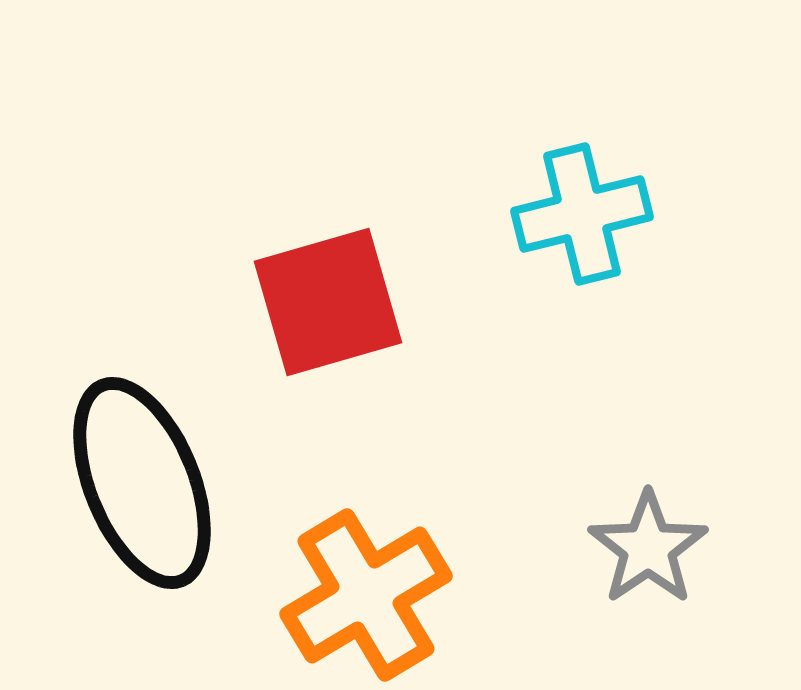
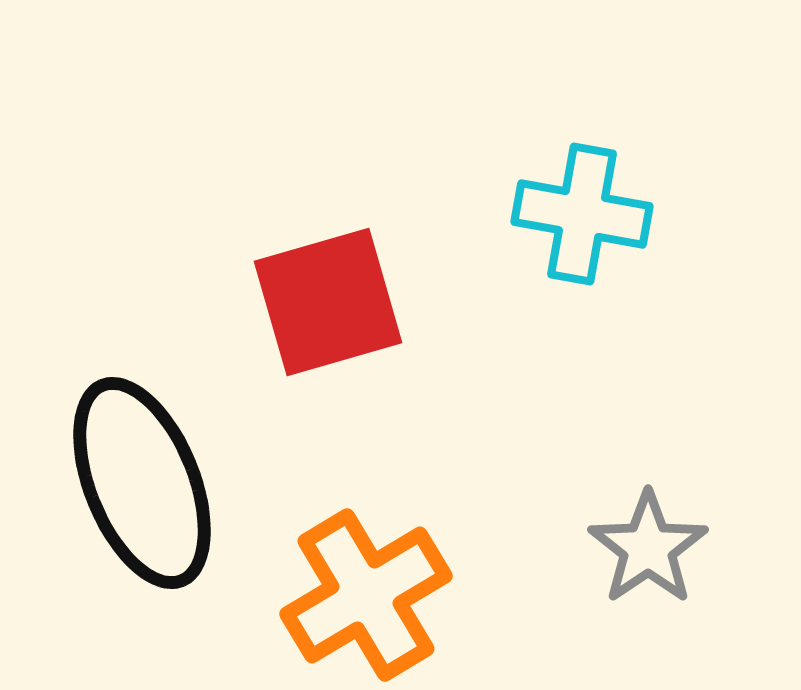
cyan cross: rotated 24 degrees clockwise
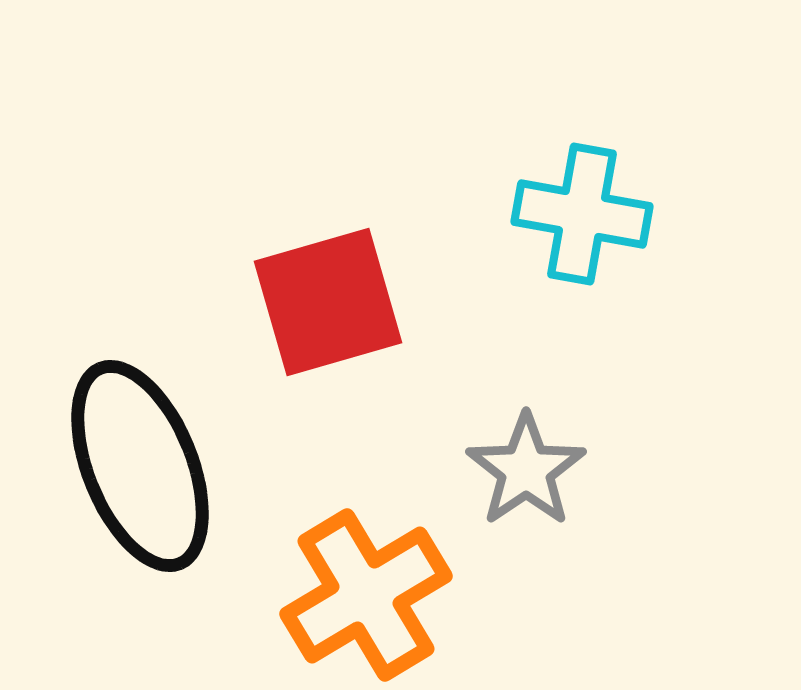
black ellipse: moved 2 px left, 17 px up
gray star: moved 122 px left, 78 px up
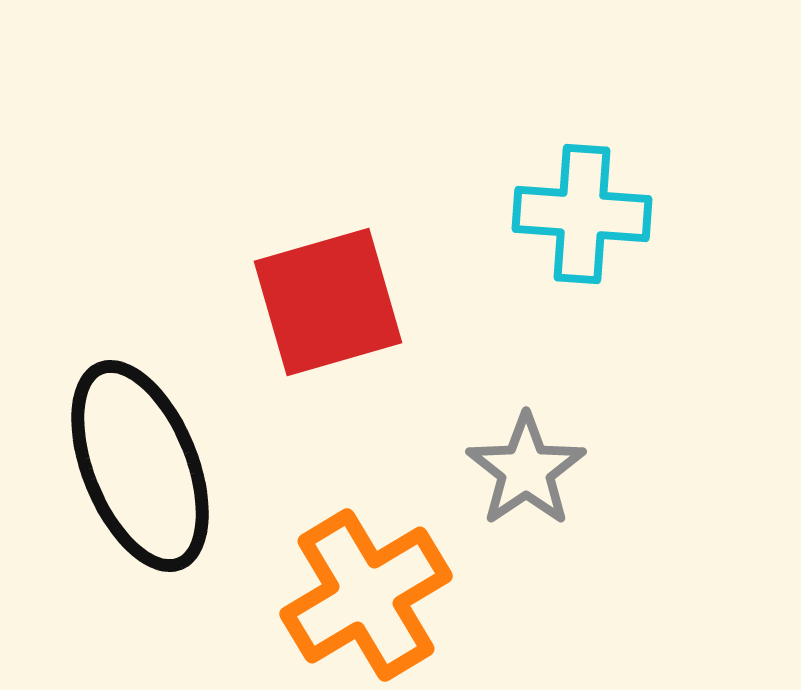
cyan cross: rotated 6 degrees counterclockwise
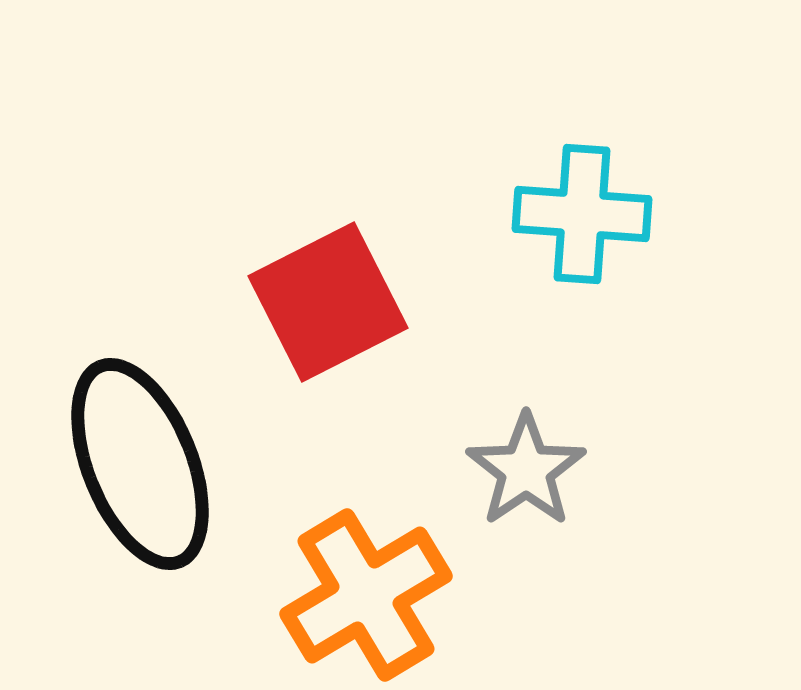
red square: rotated 11 degrees counterclockwise
black ellipse: moved 2 px up
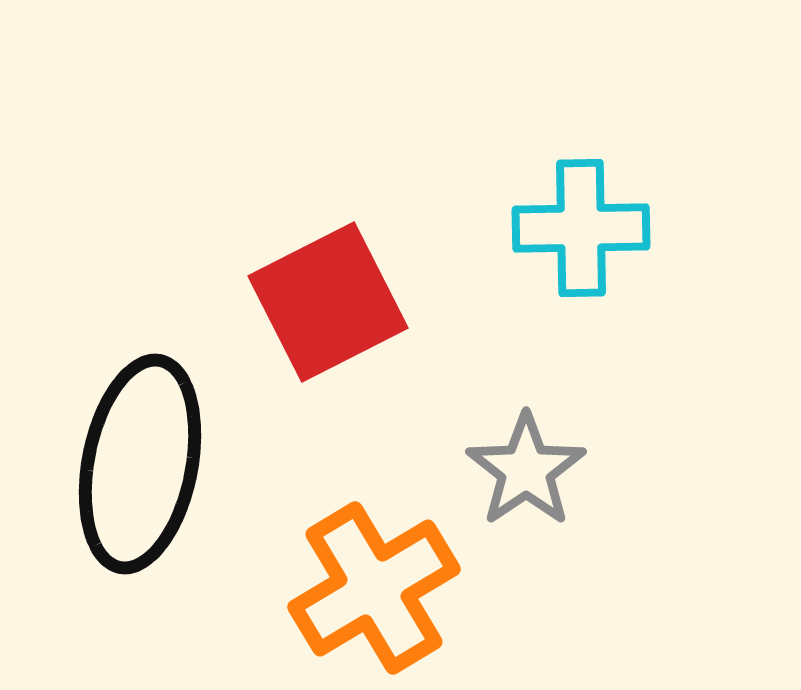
cyan cross: moved 1 px left, 14 px down; rotated 5 degrees counterclockwise
black ellipse: rotated 33 degrees clockwise
orange cross: moved 8 px right, 7 px up
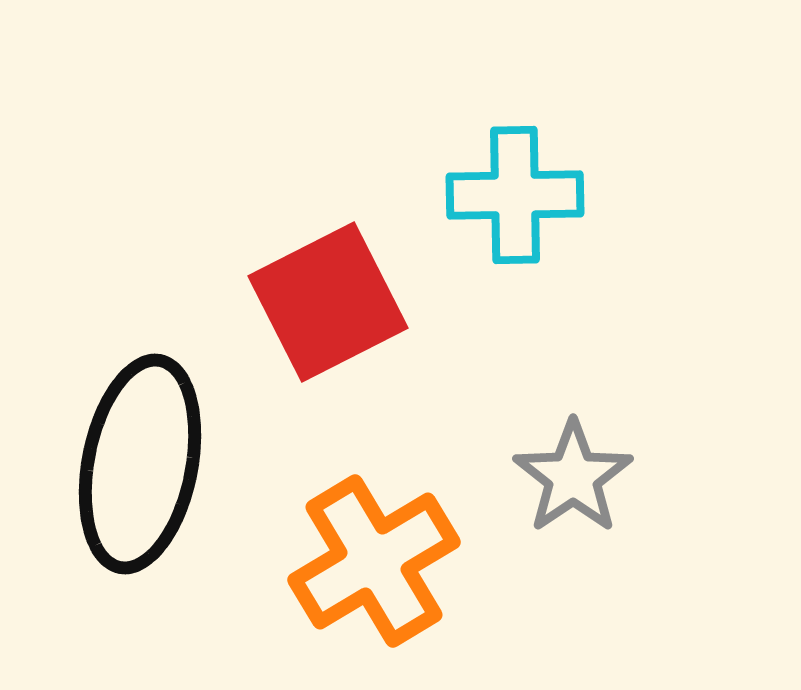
cyan cross: moved 66 px left, 33 px up
gray star: moved 47 px right, 7 px down
orange cross: moved 27 px up
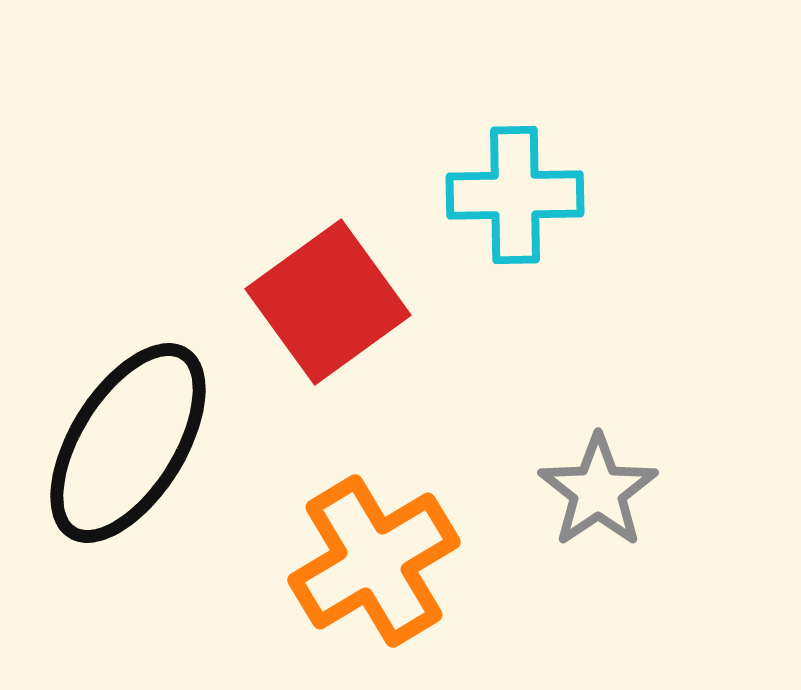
red square: rotated 9 degrees counterclockwise
black ellipse: moved 12 px left, 21 px up; rotated 21 degrees clockwise
gray star: moved 25 px right, 14 px down
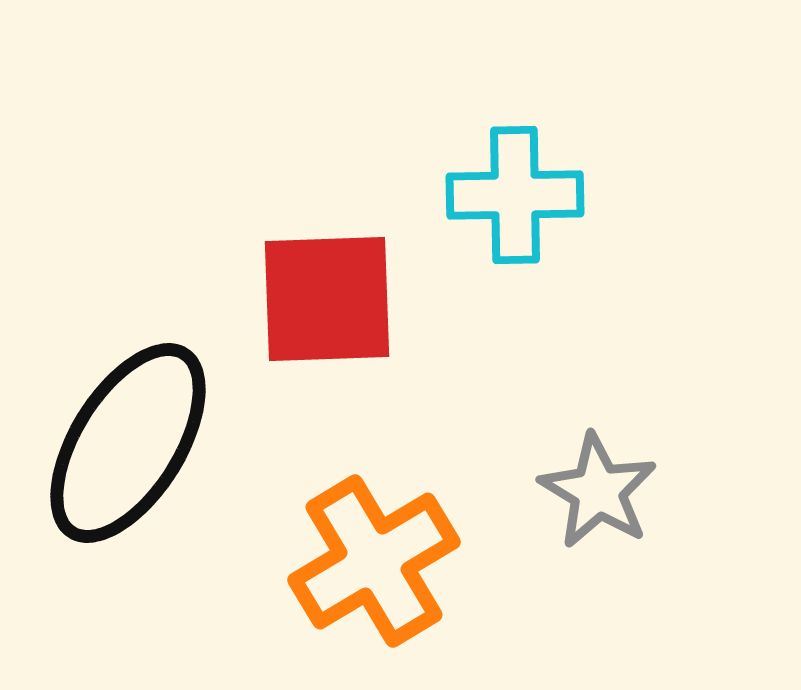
red square: moved 1 px left, 3 px up; rotated 34 degrees clockwise
gray star: rotated 7 degrees counterclockwise
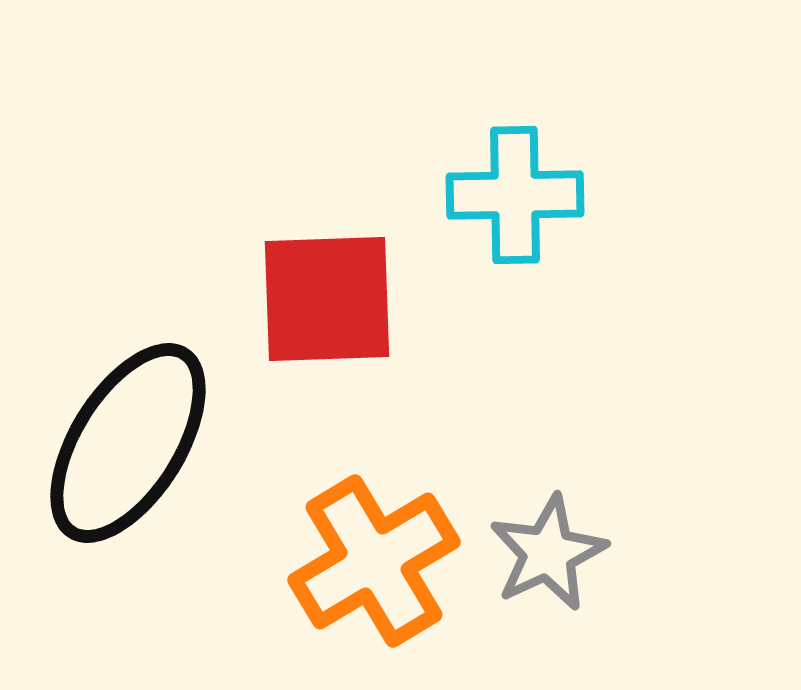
gray star: moved 50 px left, 62 px down; rotated 16 degrees clockwise
